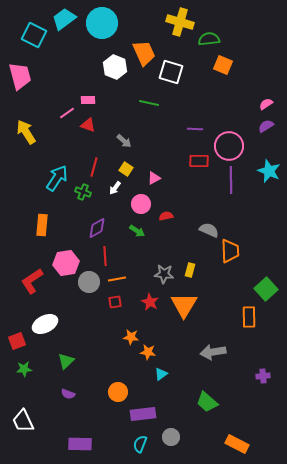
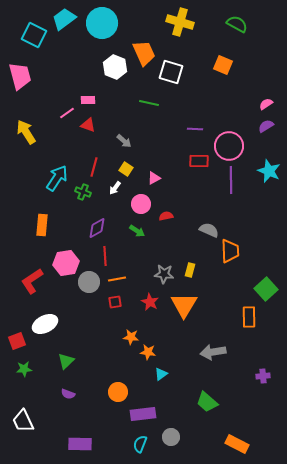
green semicircle at (209, 39): moved 28 px right, 15 px up; rotated 35 degrees clockwise
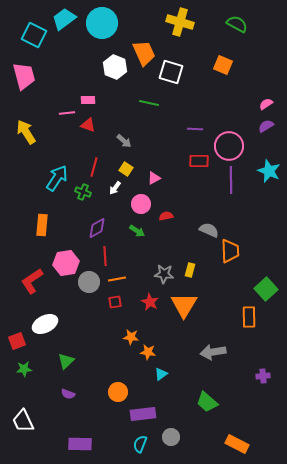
pink trapezoid at (20, 76): moved 4 px right
pink line at (67, 113): rotated 28 degrees clockwise
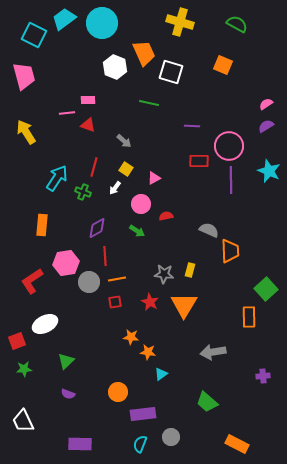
purple line at (195, 129): moved 3 px left, 3 px up
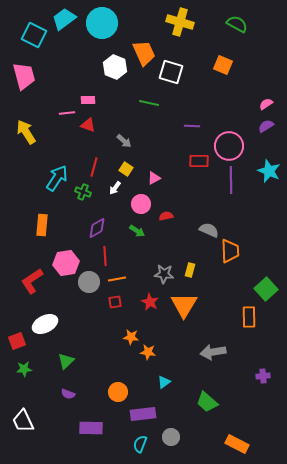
cyan triangle at (161, 374): moved 3 px right, 8 px down
purple rectangle at (80, 444): moved 11 px right, 16 px up
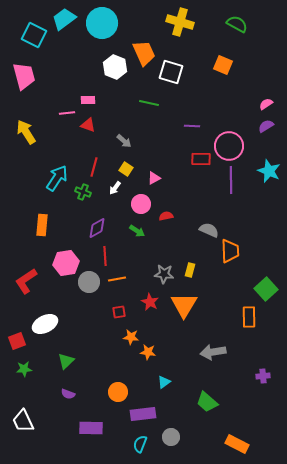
red rectangle at (199, 161): moved 2 px right, 2 px up
red L-shape at (32, 281): moved 6 px left
red square at (115, 302): moved 4 px right, 10 px down
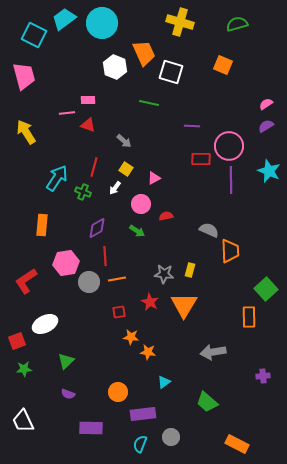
green semicircle at (237, 24): rotated 45 degrees counterclockwise
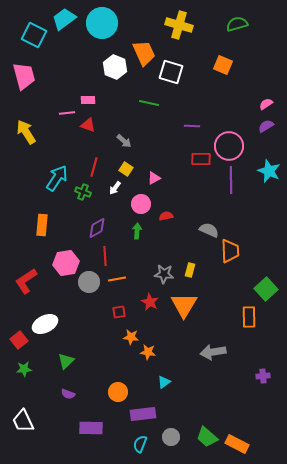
yellow cross at (180, 22): moved 1 px left, 3 px down
green arrow at (137, 231): rotated 119 degrees counterclockwise
red square at (17, 341): moved 2 px right, 1 px up; rotated 18 degrees counterclockwise
green trapezoid at (207, 402): moved 35 px down
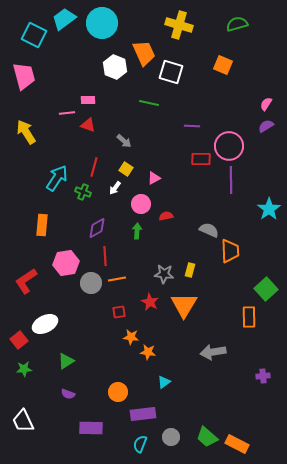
pink semicircle at (266, 104): rotated 24 degrees counterclockwise
cyan star at (269, 171): moved 38 px down; rotated 15 degrees clockwise
gray circle at (89, 282): moved 2 px right, 1 px down
green triangle at (66, 361): rotated 12 degrees clockwise
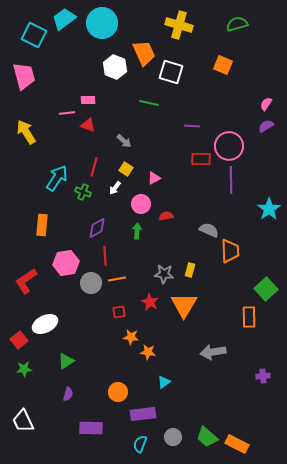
purple semicircle at (68, 394): rotated 96 degrees counterclockwise
gray circle at (171, 437): moved 2 px right
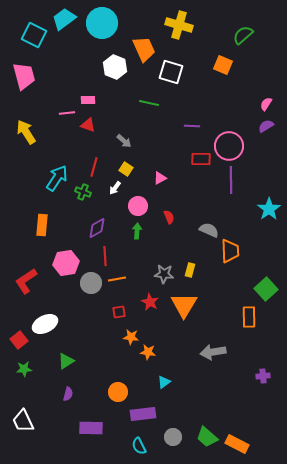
green semicircle at (237, 24): moved 6 px right, 11 px down; rotated 25 degrees counterclockwise
orange trapezoid at (144, 53): moved 4 px up
pink triangle at (154, 178): moved 6 px right
pink circle at (141, 204): moved 3 px left, 2 px down
red semicircle at (166, 216): moved 3 px right, 1 px down; rotated 80 degrees clockwise
cyan semicircle at (140, 444): moved 1 px left, 2 px down; rotated 48 degrees counterclockwise
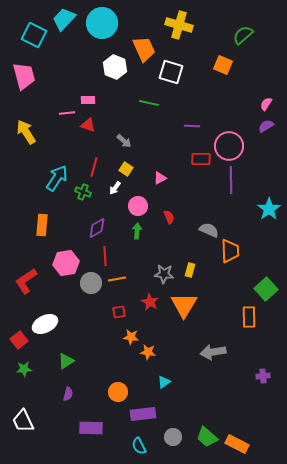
cyan trapezoid at (64, 19): rotated 10 degrees counterclockwise
